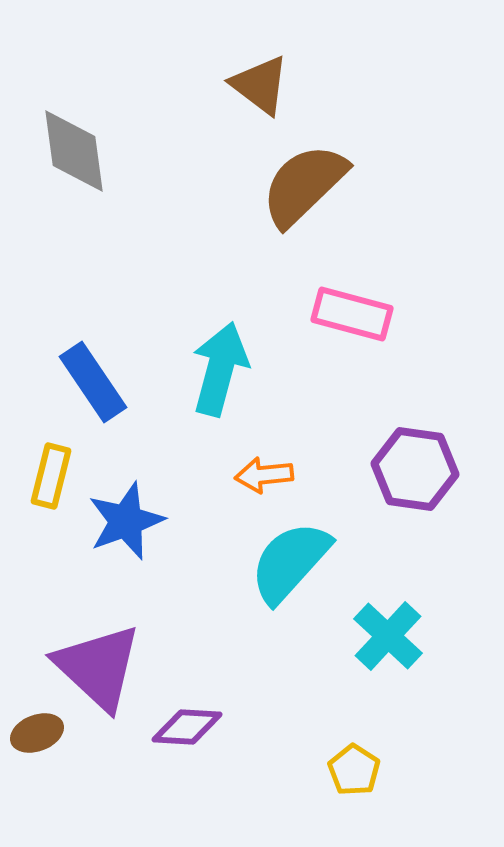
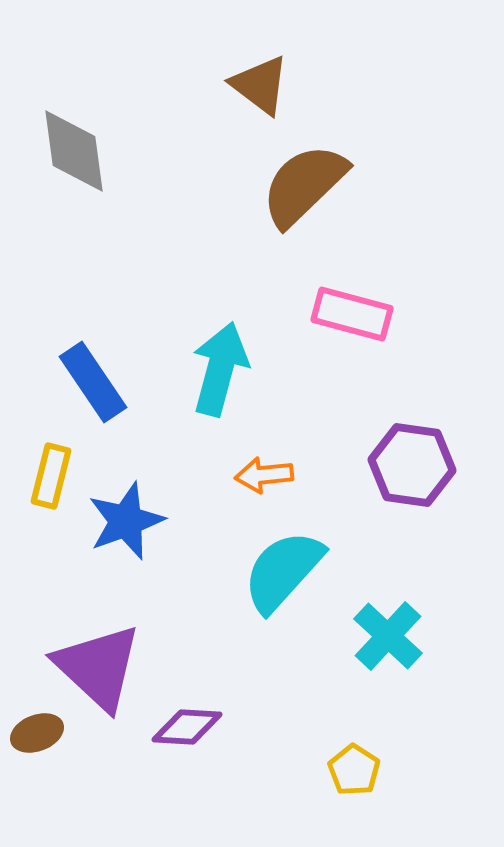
purple hexagon: moved 3 px left, 4 px up
cyan semicircle: moved 7 px left, 9 px down
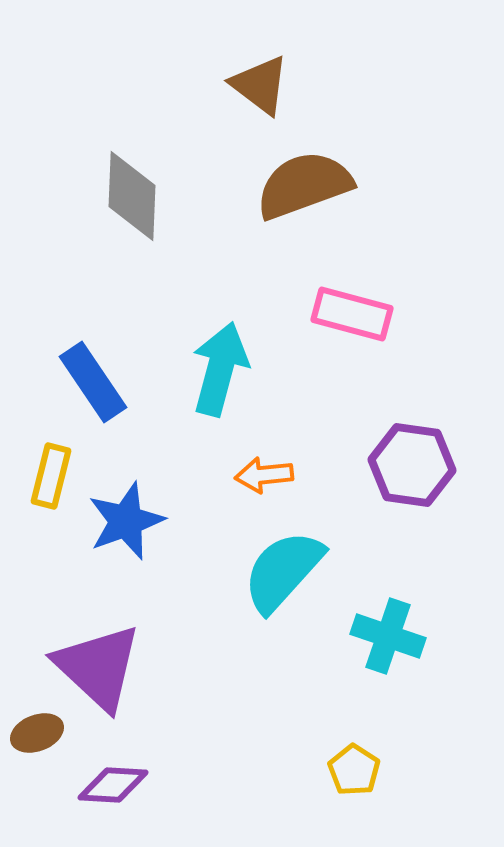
gray diamond: moved 58 px right, 45 px down; rotated 10 degrees clockwise
brown semicircle: rotated 24 degrees clockwise
cyan cross: rotated 24 degrees counterclockwise
purple diamond: moved 74 px left, 58 px down
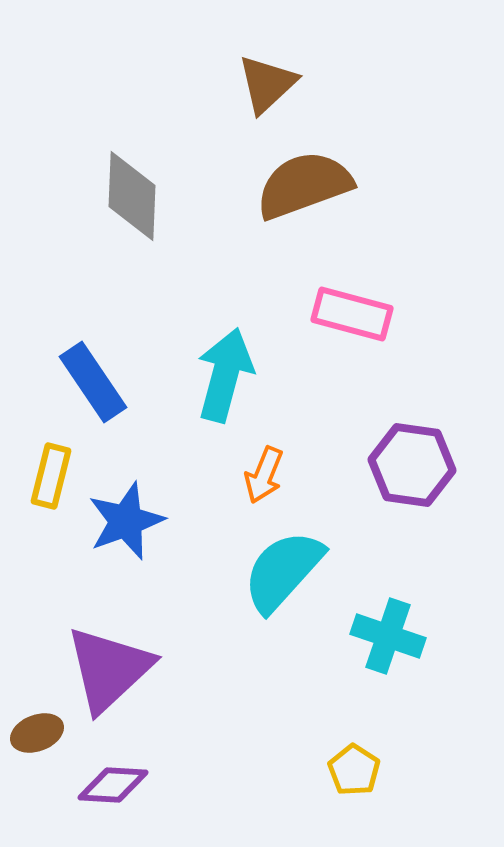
brown triangle: moved 7 px right, 1 px up; rotated 40 degrees clockwise
cyan arrow: moved 5 px right, 6 px down
orange arrow: rotated 62 degrees counterclockwise
purple triangle: moved 11 px right, 2 px down; rotated 34 degrees clockwise
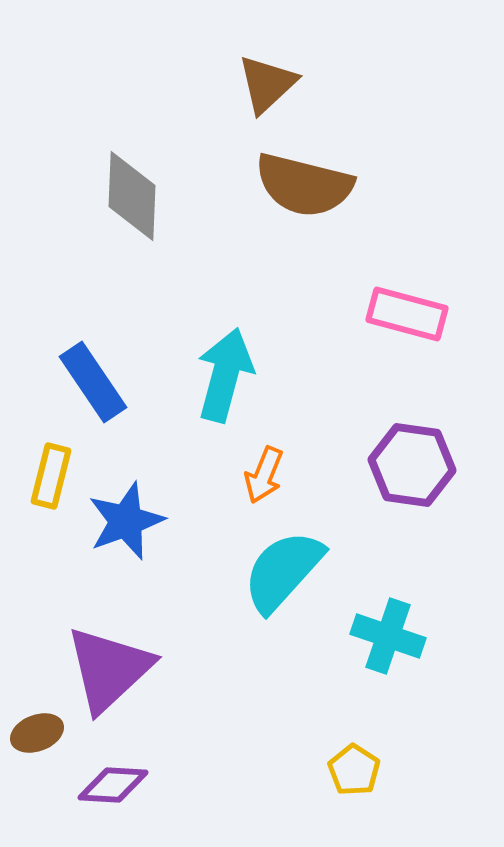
brown semicircle: rotated 146 degrees counterclockwise
pink rectangle: moved 55 px right
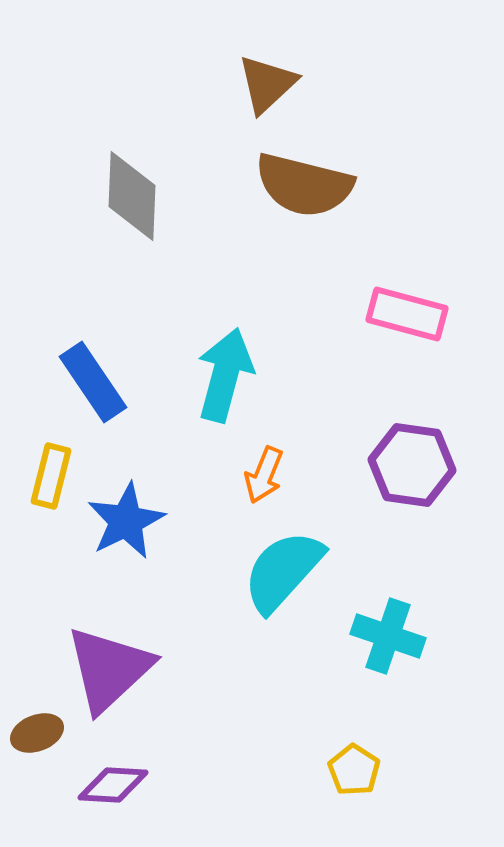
blue star: rotated 6 degrees counterclockwise
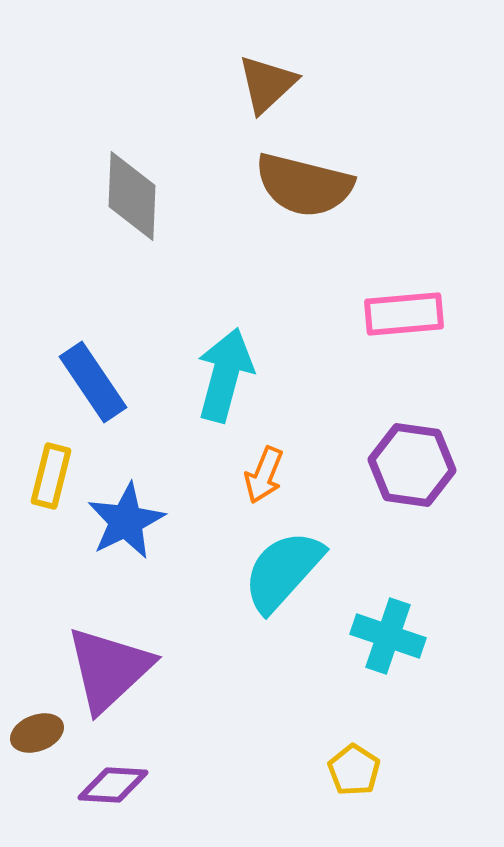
pink rectangle: moved 3 px left; rotated 20 degrees counterclockwise
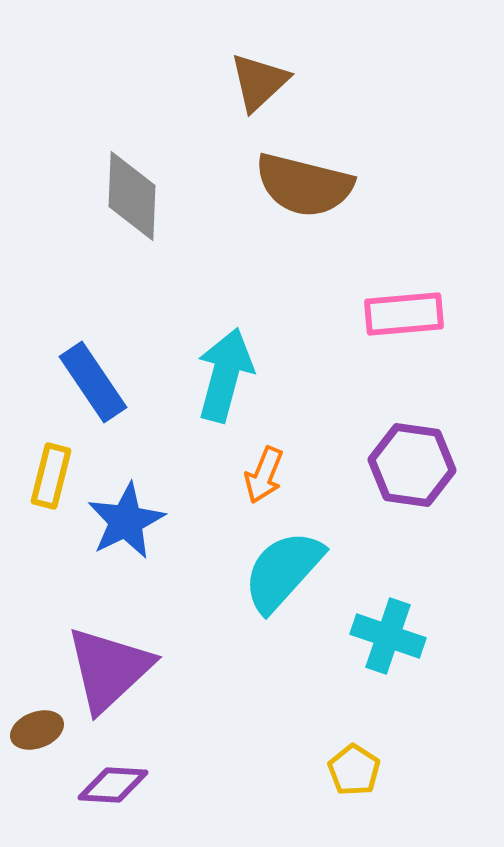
brown triangle: moved 8 px left, 2 px up
brown ellipse: moved 3 px up
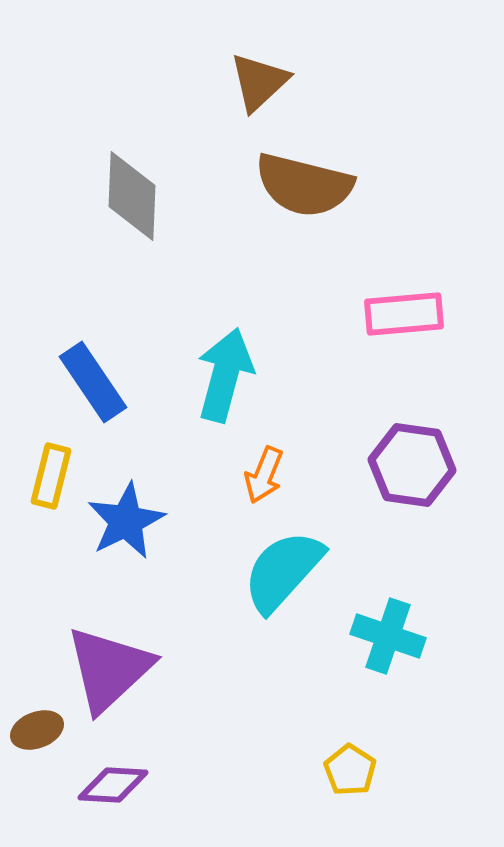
yellow pentagon: moved 4 px left
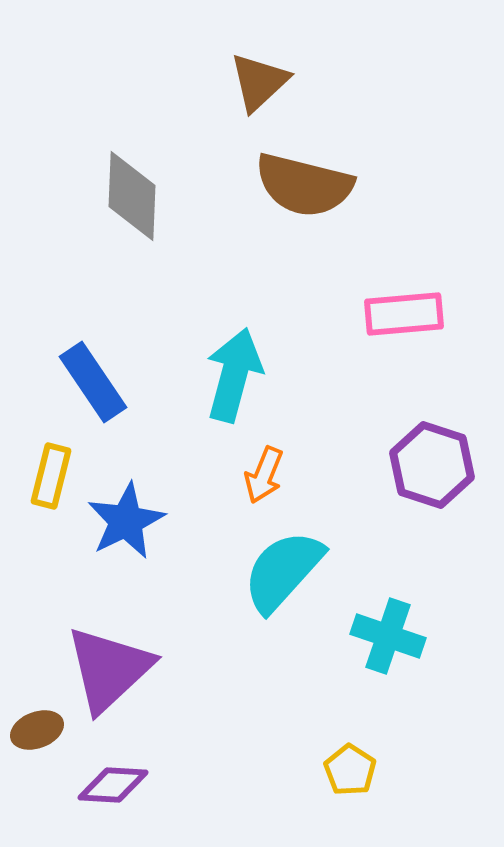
cyan arrow: moved 9 px right
purple hexagon: moved 20 px right; rotated 10 degrees clockwise
